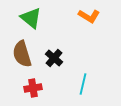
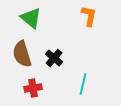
orange L-shape: rotated 110 degrees counterclockwise
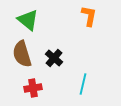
green triangle: moved 3 px left, 2 px down
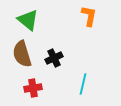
black cross: rotated 24 degrees clockwise
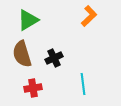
orange L-shape: rotated 35 degrees clockwise
green triangle: rotated 50 degrees clockwise
cyan line: rotated 20 degrees counterclockwise
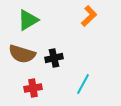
brown semicircle: rotated 56 degrees counterclockwise
black cross: rotated 12 degrees clockwise
cyan line: rotated 35 degrees clockwise
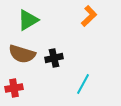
red cross: moved 19 px left
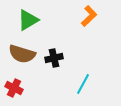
red cross: rotated 36 degrees clockwise
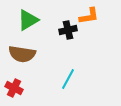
orange L-shape: rotated 35 degrees clockwise
brown semicircle: rotated 8 degrees counterclockwise
black cross: moved 14 px right, 28 px up
cyan line: moved 15 px left, 5 px up
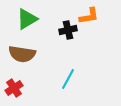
green triangle: moved 1 px left, 1 px up
red cross: rotated 30 degrees clockwise
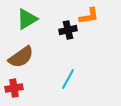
brown semicircle: moved 1 px left, 3 px down; rotated 44 degrees counterclockwise
red cross: rotated 24 degrees clockwise
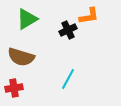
black cross: rotated 12 degrees counterclockwise
brown semicircle: rotated 52 degrees clockwise
